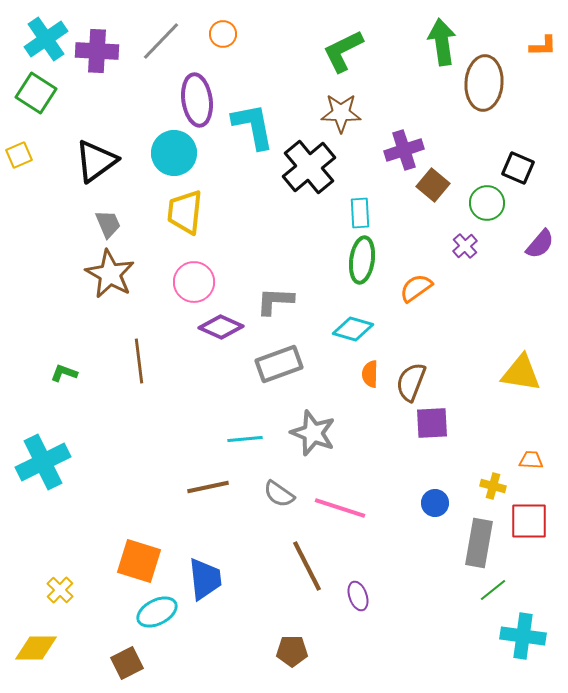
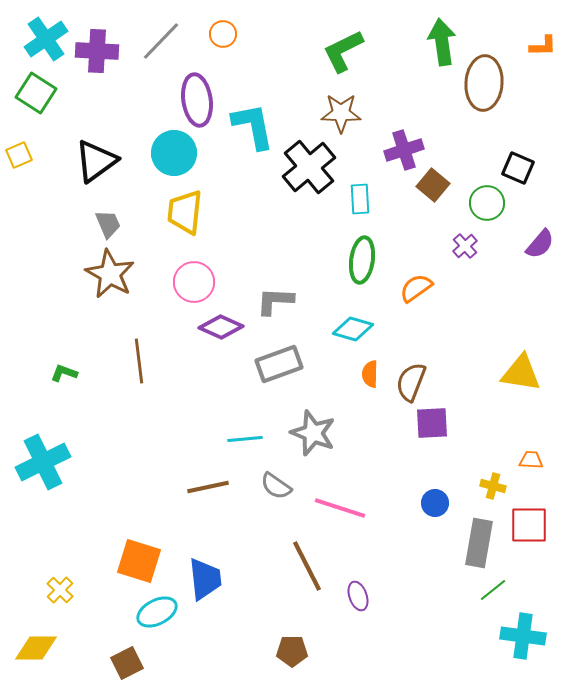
cyan rectangle at (360, 213): moved 14 px up
gray semicircle at (279, 494): moved 3 px left, 8 px up
red square at (529, 521): moved 4 px down
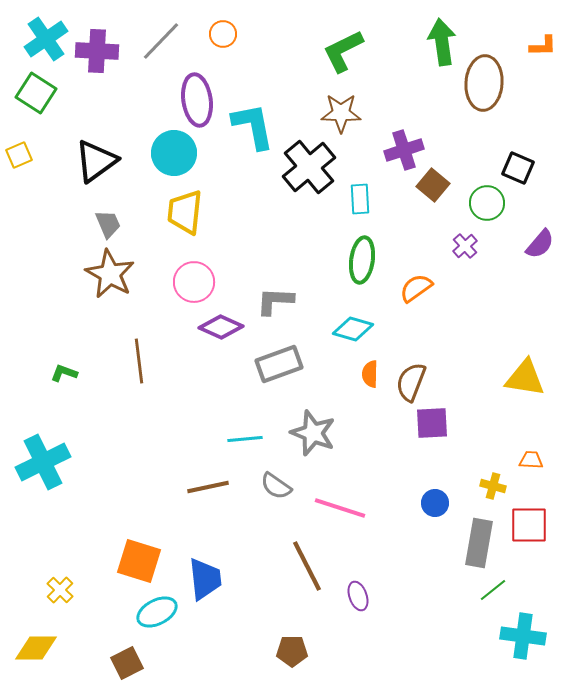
yellow triangle at (521, 373): moved 4 px right, 5 px down
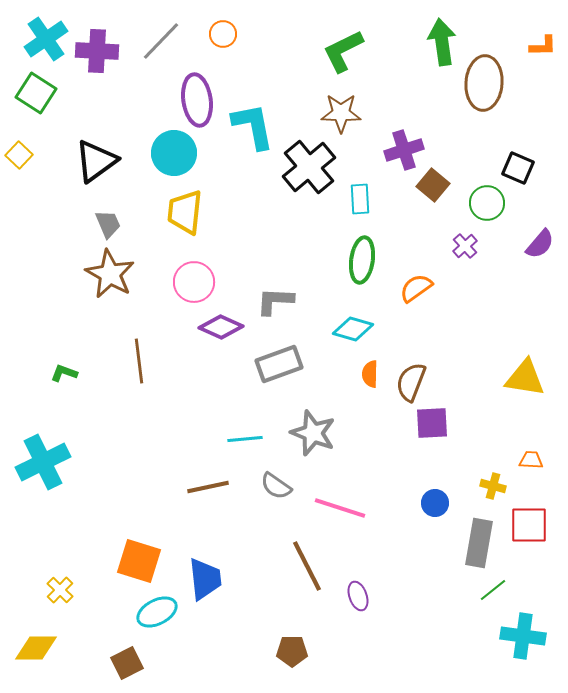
yellow square at (19, 155): rotated 24 degrees counterclockwise
